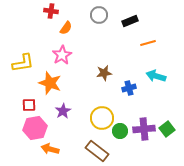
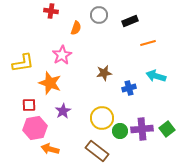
orange semicircle: moved 10 px right; rotated 16 degrees counterclockwise
purple cross: moved 2 px left
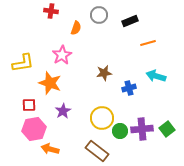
pink hexagon: moved 1 px left, 1 px down
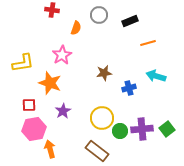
red cross: moved 1 px right, 1 px up
orange arrow: rotated 60 degrees clockwise
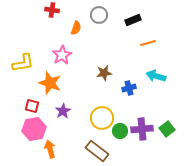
black rectangle: moved 3 px right, 1 px up
red square: moved 3 px right, 1 px down; rotated 16 degrees clockwise
